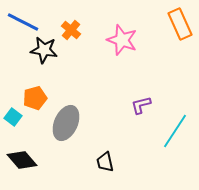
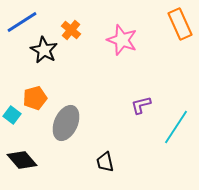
blue line: moved 1 px left; rotated 60 degrees counterclockwise
black star: rotated 20 degrees clockwise
cyan square: moved 1 px left, 2 px up
cyan line: moved 1 px right, 4 px up
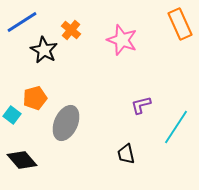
black trapezoid: moved 21 px right, 8 px up
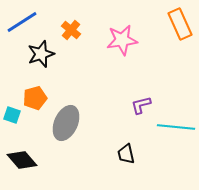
pink star: rotated 28 degrees counterclockwise
black star: moved 3 px left, 4 px down; rotated 24 degrees clockwise
cyan square: rotated 18 degrees counterclockwise
cyan line: rotated 63 degrees clockwise
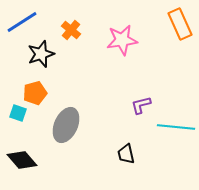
orange pentagon: moved 5 px up
cyan square: moved 6 px right, 2 px up
gray ellipse: moved 2 px down
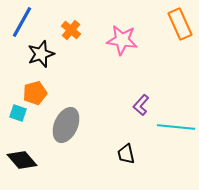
blue line: rotated 28 degrees counterclockwise
pink star: rotated 16 degrees clockwise
purple L-shape: rotated 35 degrees counterclockwise
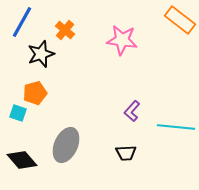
orange rectangle: moved 4 px up; rotated 28 degrees counterclockwise
orange cross: moved 6 px left
purple L-shape: moved 9 px left, 6 px down
gray ellipse: moved 20 px down
black trapezoid: moved 1 px up; rotated 80 degrees counterclockwise
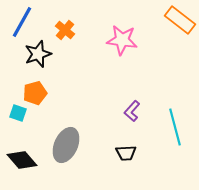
black star: moved 3 px left
cyan line: moved 1 px left; rotated 69 degrees clockwise
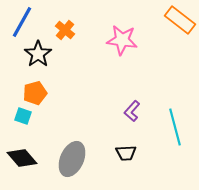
black star: rotated 16 degrees counterclockwise
cyan square: moved 5 px right, 3 px down
gray ellipse: moved 6 px right, 14 px down
black diamond: moved 2 px up
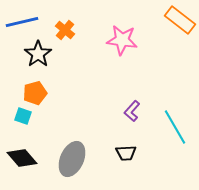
blue line: rotated 48 degrees clockwise
cyan line: rotated 15 degrees counterclockwise
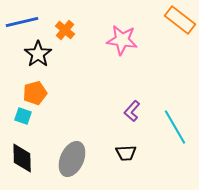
black diamond: rotated 40 degrees clockwise
